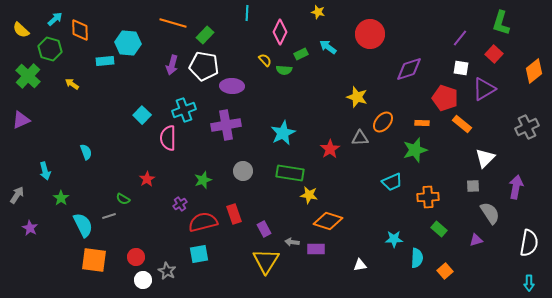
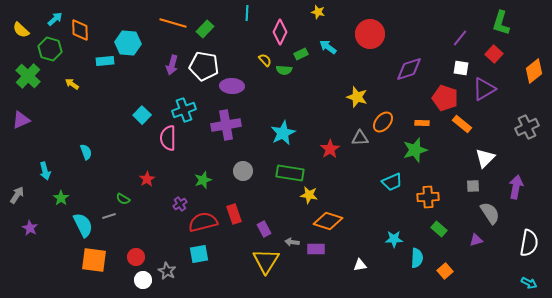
green rectangle at (205, 35): moved 6 px up
cyan arrow at (529, 283): rotated 63 degrees counterclockwise
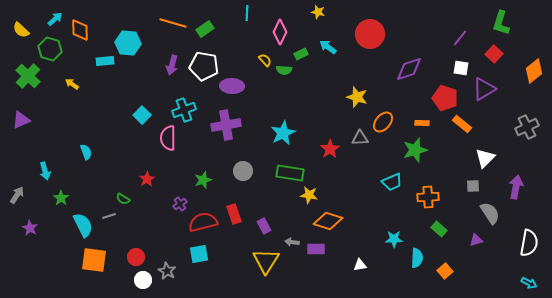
green rectangle at (205, 29): rotated 12 degrees clockwise
purple rectangle at (264, 229): moved 3 px up
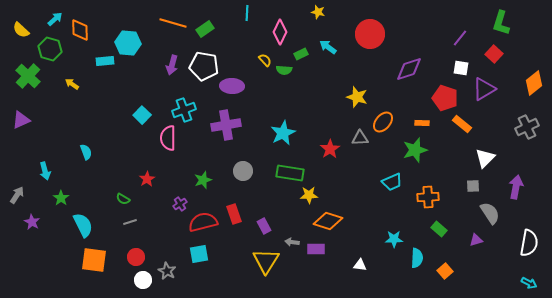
orange diamond at (534, 71): moved 12 px down
yellow star at (309, 195): rotated 12 degrees counterclockwise
gray line at (109, 216): moved 21 px right, 6 px down
purple star at (30, 228): moved 2 px right, 6 px up
white triangle at (360, 265): rotated 16 degrees clockwise
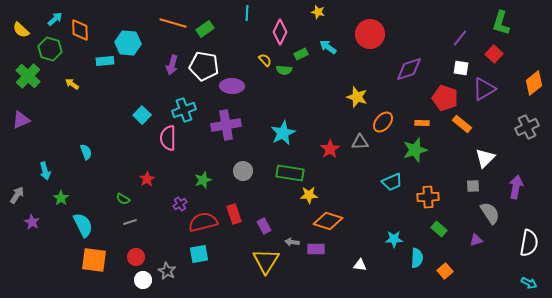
gray triangle at (360, 138): moved 4 px down
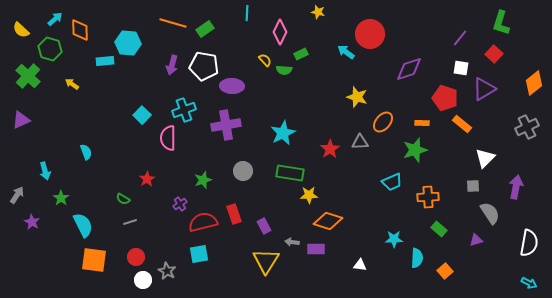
cyan arrow at (328, 47): moved 18 px right, 5 px down
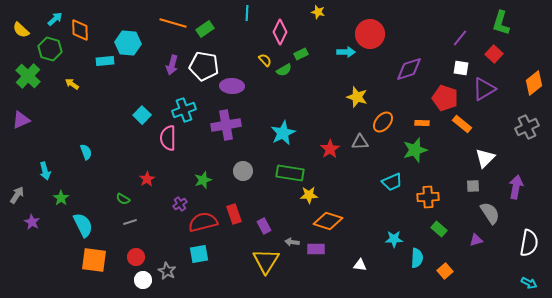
cyan arrow at (346, 52): rotated 144 degrees clockwise
green semicircle at (284, 70): rotated 35 degrees counterclockwise
